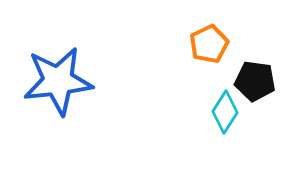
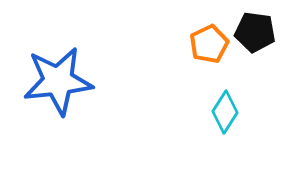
black pentagon: moved 49 px up
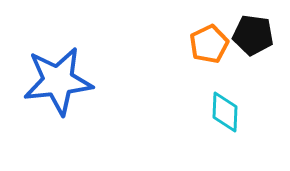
black pentagon: moved 2 px left, 3 px down
cyan diamond: rotated 30 degrees counterclockwise
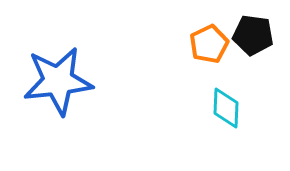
cyan diamond: moved 1 px right, 4 px up
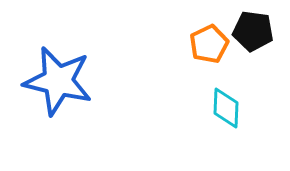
black pentagon: moved 4 px up
blue star: rotated 20 degrees clockwise
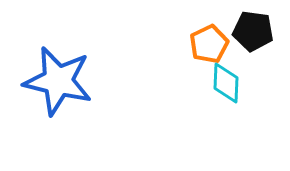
cyan diamond: moved 25 px up
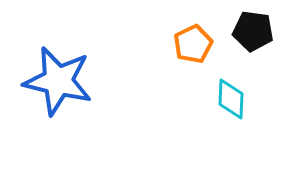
orange pentagon: moved 16 px left
cyan diamond: moved 5 px right, 16 px down
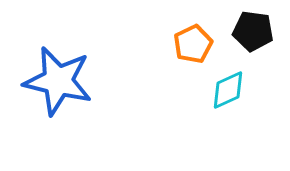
cyan diamond: moved 3 px left, 9 px up; rotated 63 degrees clockwise
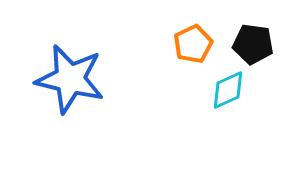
black pentagon: moved 13 px down
blue star: moved 12 px right, 2 px up
